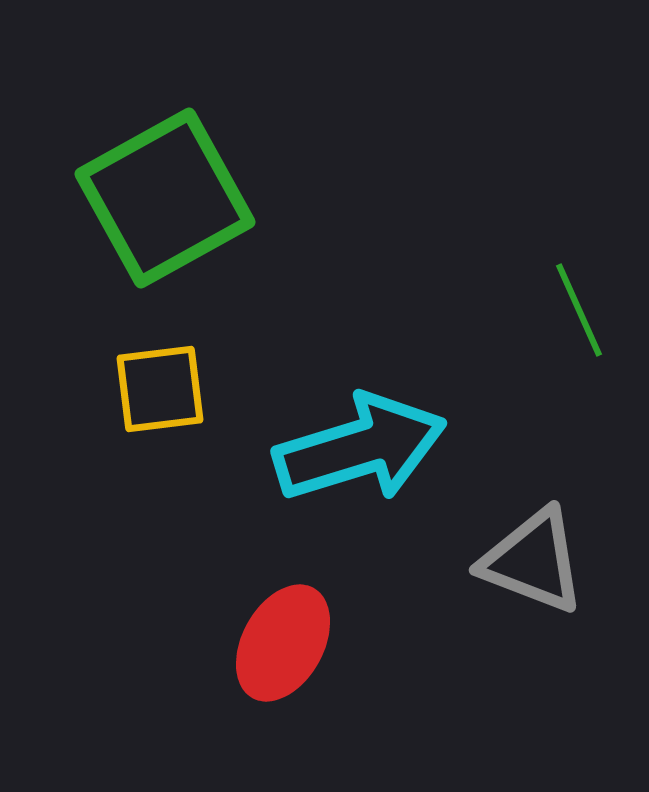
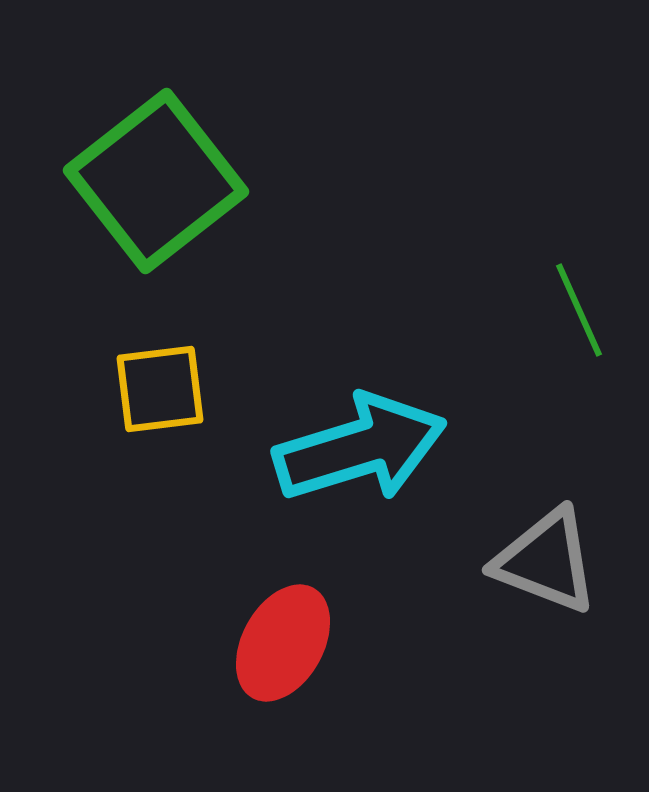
green square: moved 9 px left, 17 px up; rotated 9 degrees counterclockwise
gray triangle: moved 13 px right
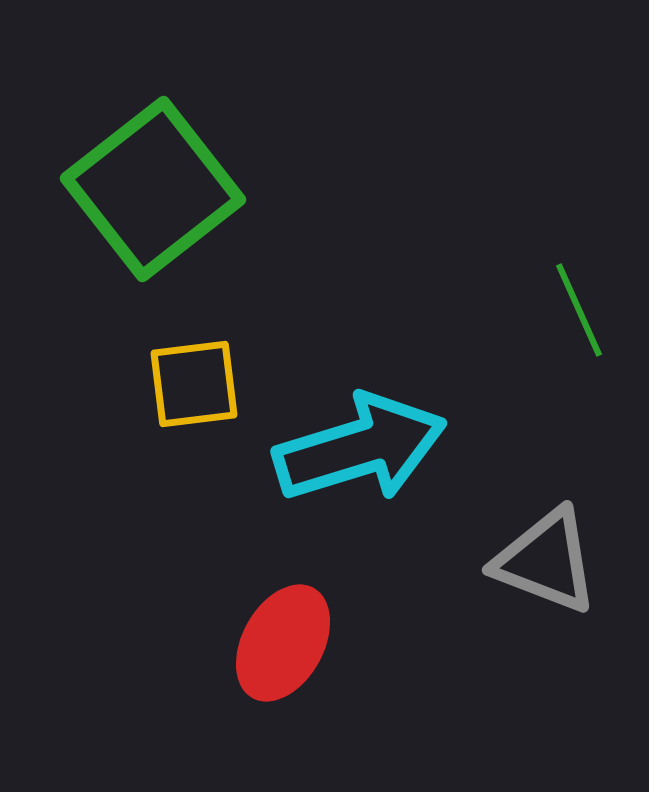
green square: moved 3 px left, 8 px down
yellow square: moved 34 px right, 5 px up
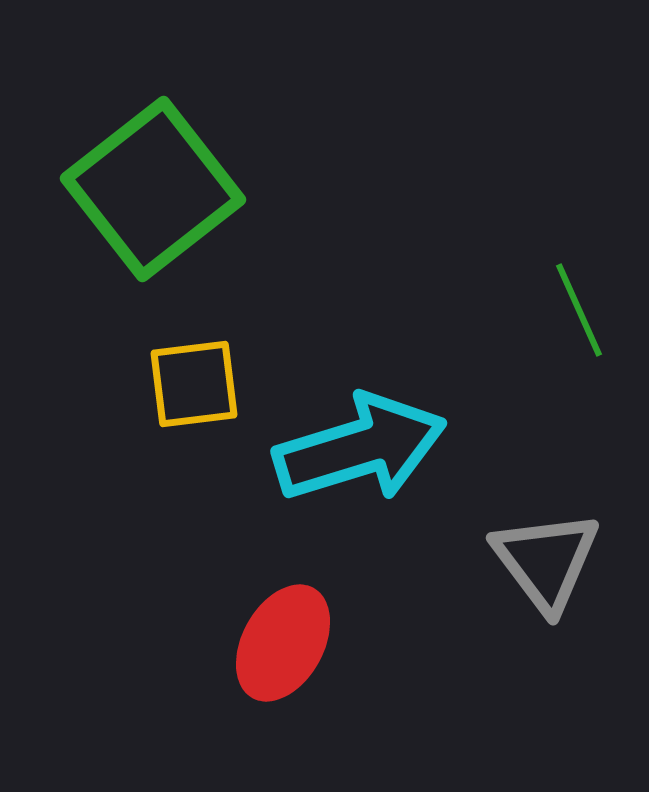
gray triangle: rotated 32 degrees clockwise
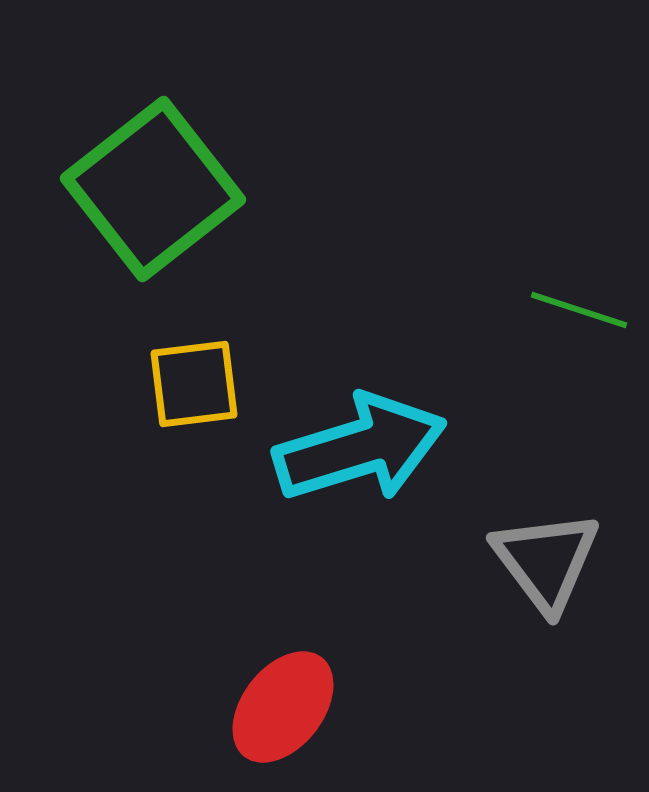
green line: rotated 48 degrees counterclockwise
red ellipse: moved 64 px down; rotated 9 degrees clockwise
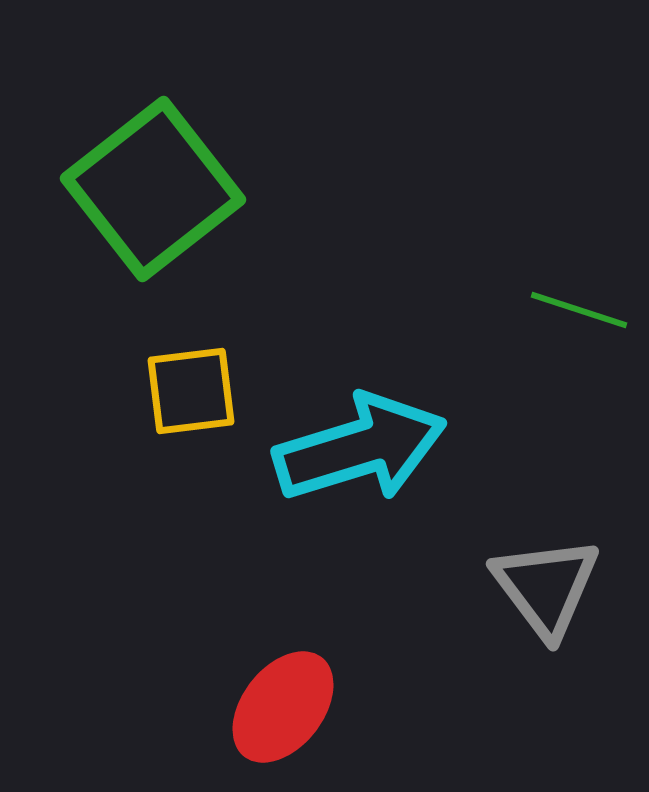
yellow square: moved 3 px left, 7 px down
gray triangle: moved 26 px down
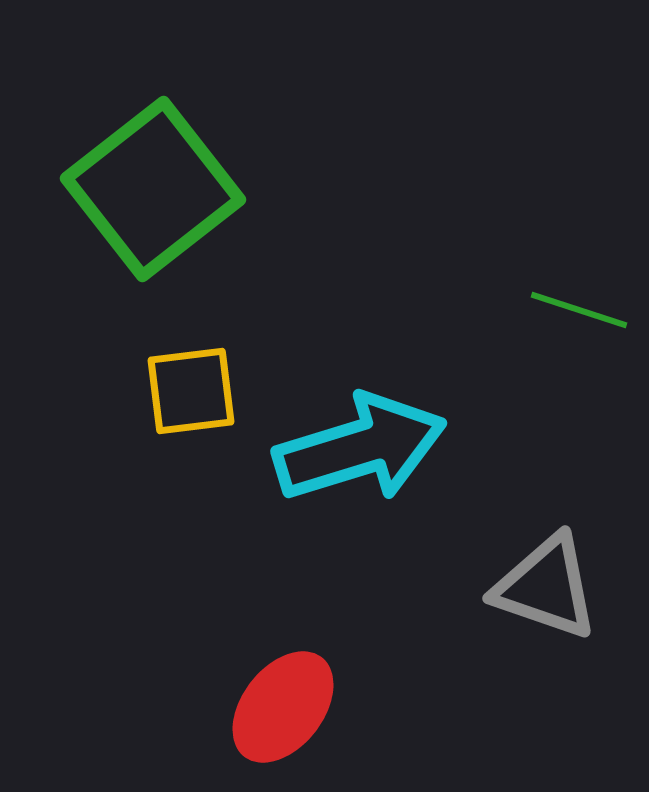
gray triangle: rotated 34 degrees counterclockwise
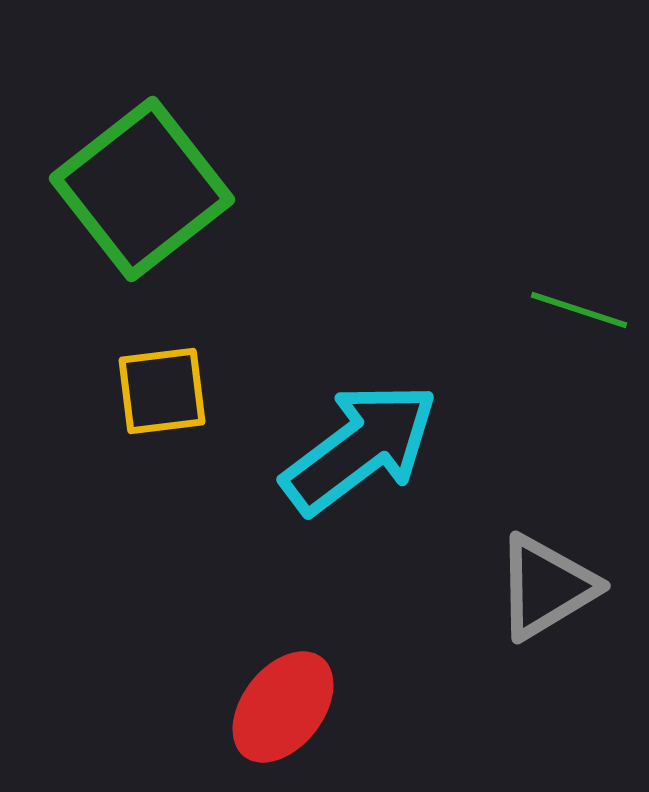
green square: moved 11 px left
yellow square: moved 29 px left
cyan arrow: rotated 20 degrees counterclockwise
gray triangle: rotated 50 degrees counterclockwise
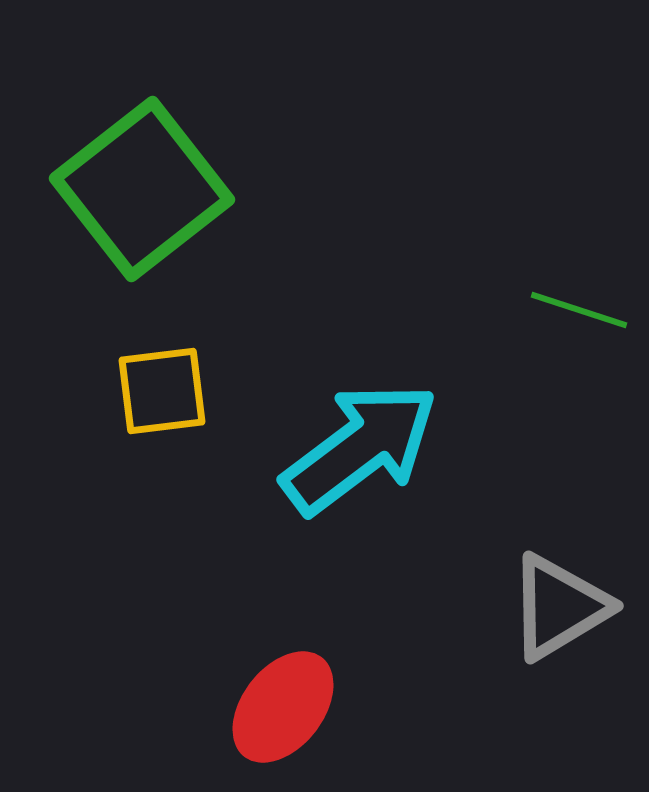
gray triangle: moved 13 px right, 20 px down
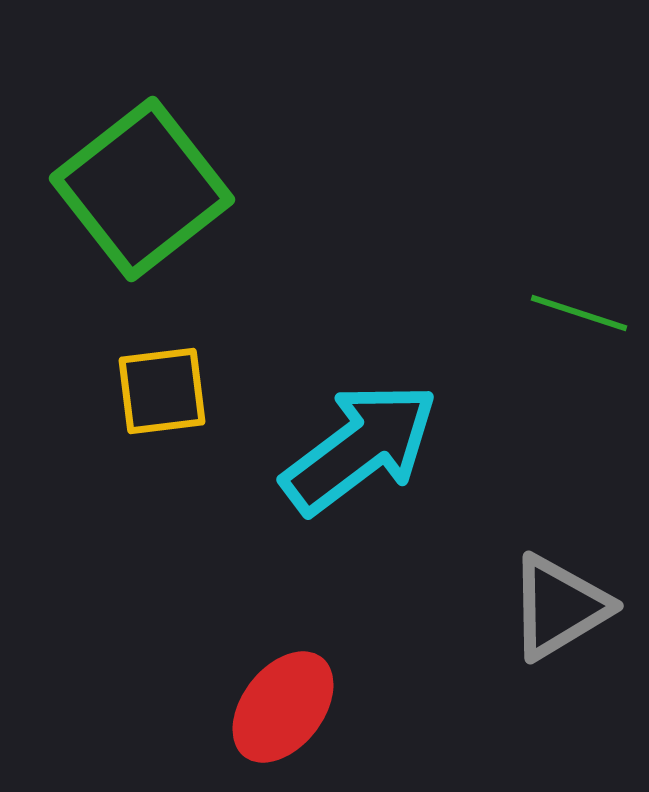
green line: moved 3 px down
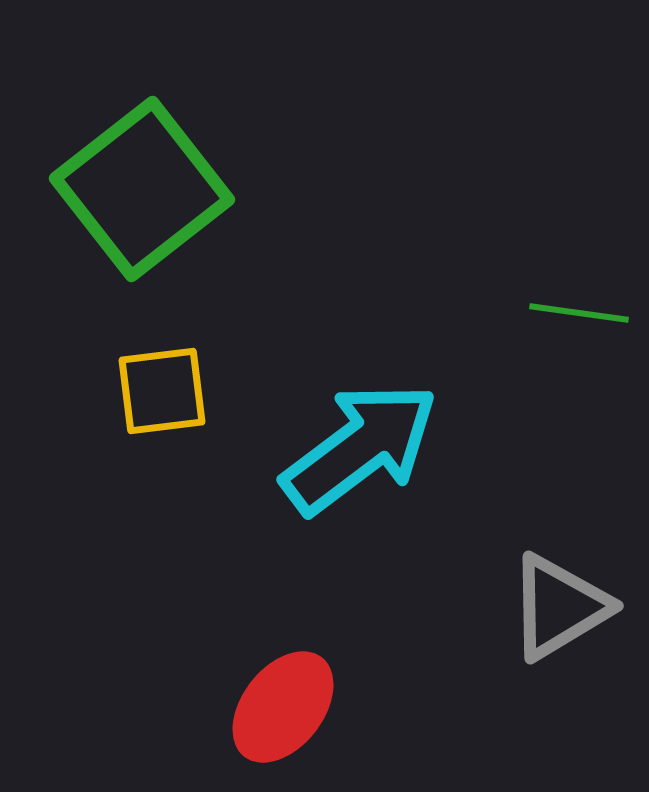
green line: rotated 10 degrees counterclockwise
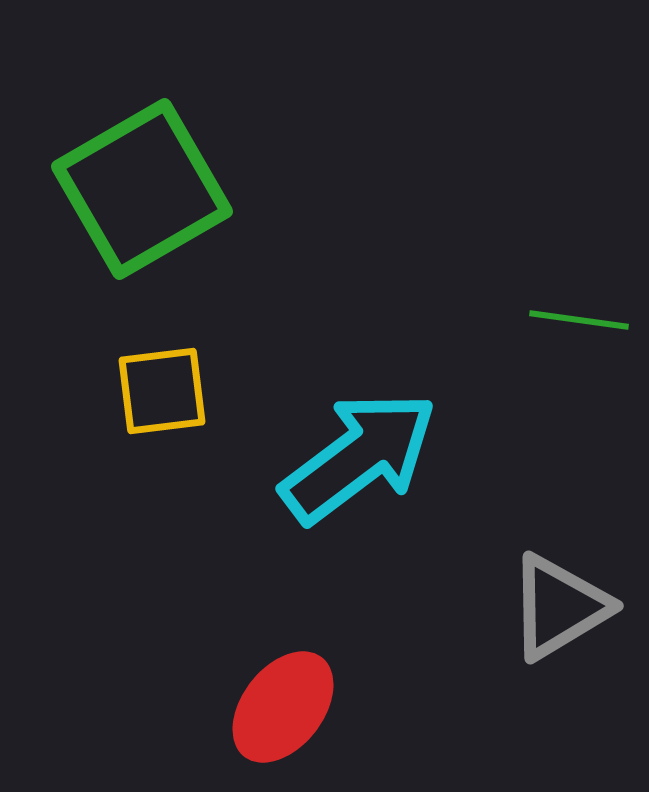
green square: rotated 8 degrees clockwise
green line: moved 7 px down
cyan arrow: moved 1 px left, 9 px down
